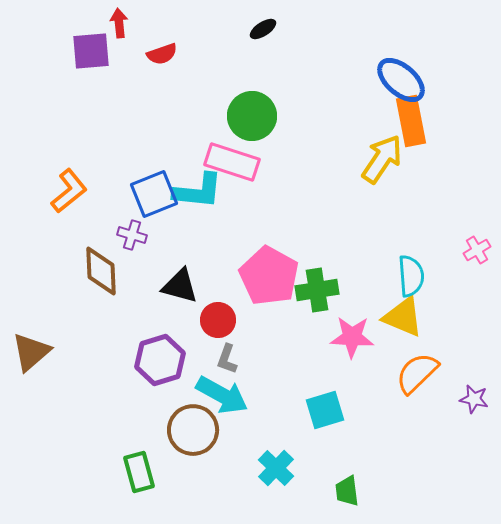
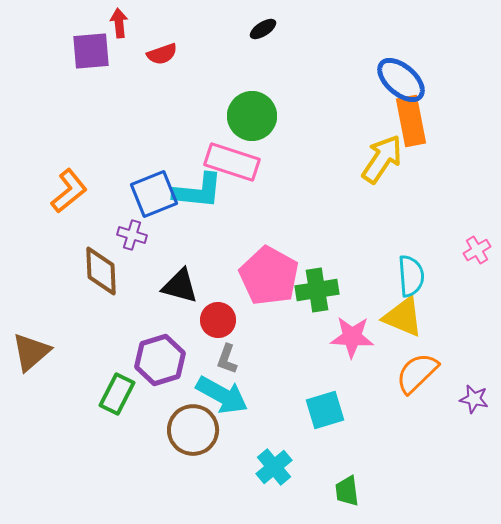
cyan cross: moved 2 px left, 1 px up; rotated 6 degrees clockwise
green rectangle: moved 22 px left, 78 px up; rotated 42 degrees clockwise
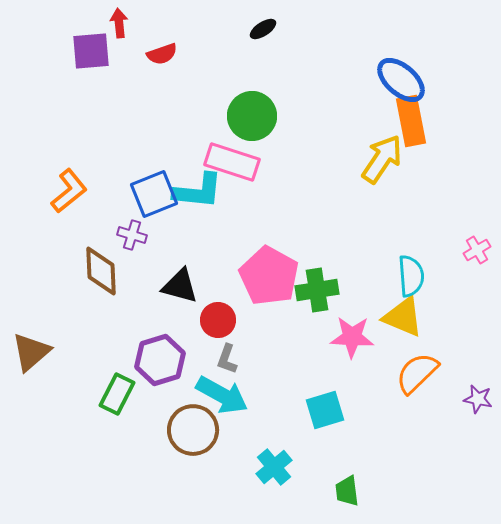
purple star: moved 4 px right
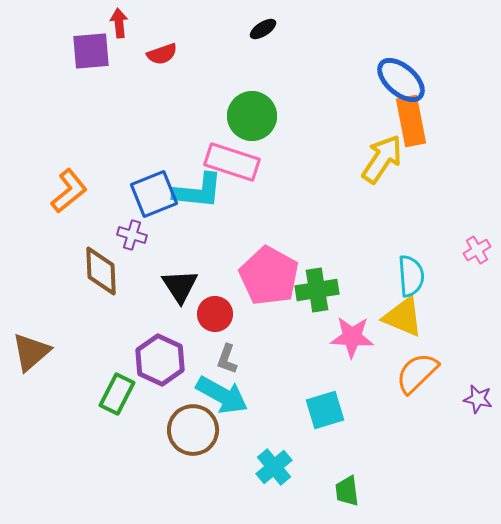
black triangle: rotated 42 degrees clockwise
red circle: moved 3 px left, 6 px up
purple hexagon: rotated 18 degrees counterclockwise
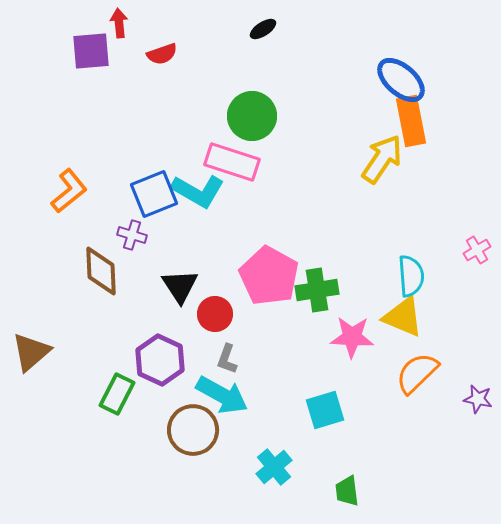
cyan L-shape: rotated 24 degrees clockwise
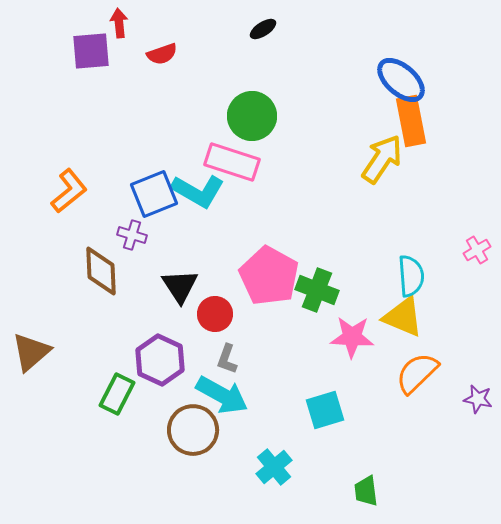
green cross: rotated 30 degrees clockwise
green trapezoid: moved 19 px right
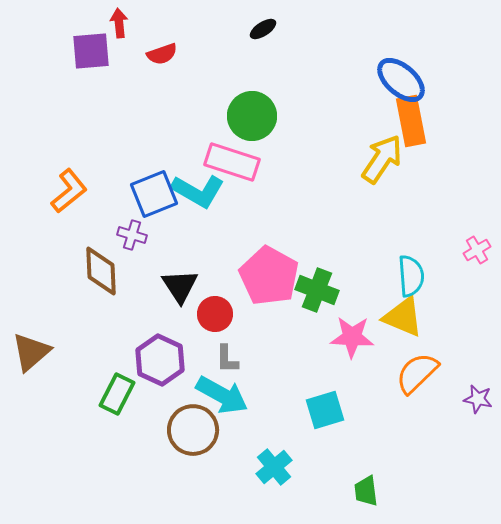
gray L-shape: rotated 20 degrees counterclockwise
